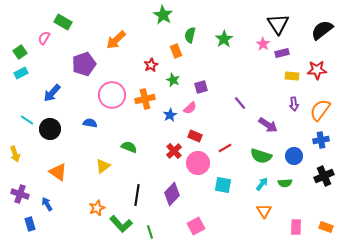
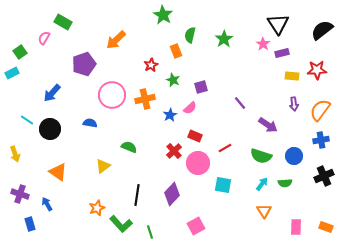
cyan rectangle at (21, 73): moved 9 px left
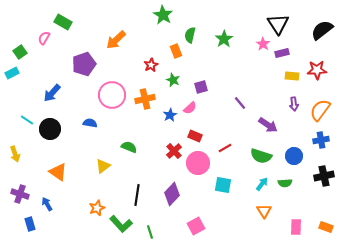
black cross at (324, 176): rotated 12 degrees clockwise
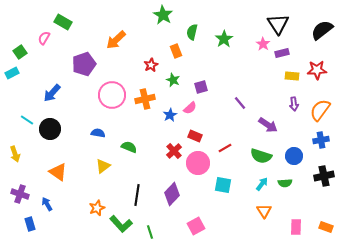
green semicircle at (190, 35): moved 2 px right, 3 px up
blue semicircle at (90, 123): moved 8 px right, 10 px down
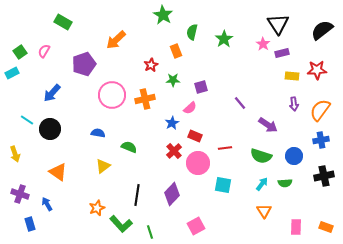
pink semicircle at (44, 38): moved 13 px down
green star at (173, 80): rotated 24 degrees counterclockwise
blue star at (170, 115): moved 2 px right, 8 px down
red line at (225, 148): rotated 24 degrees clockwise
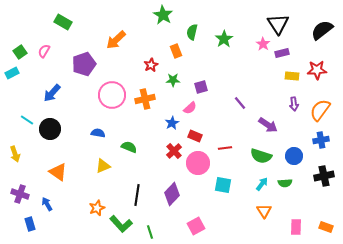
yellow triangle at (103, 166): rotated 14 degrees clockwise
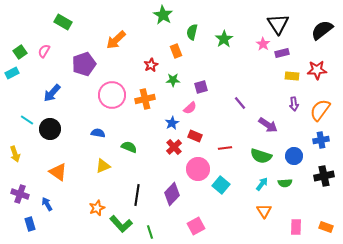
red cross at (174, 151): moved 4 px up
pink circle at (198, 163): moved 6 px down
cyan square at (223, 185): moved 2 px left; rotated 30 degrees clockwise
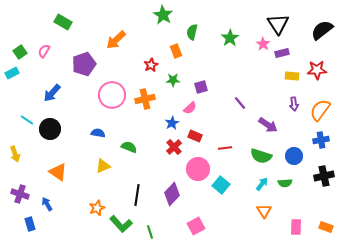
green star at (224, 39): moved 6 px right, 1 px up
